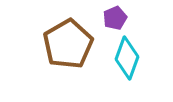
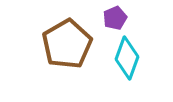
brown pentagon: moved 1 px left
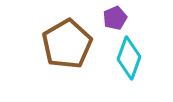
cyan diamond: moved 2 px right
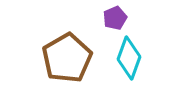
brown pentagon: moved 14 px down
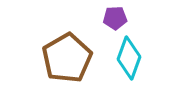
purple pentagon: rotated 20 degrees clockwise
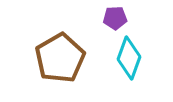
brown pentagon: moved 7 px left
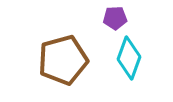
brown pentagon: moved 3 px right, 2 px down; rotated 15 degrees clockwise
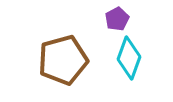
purple pentagon: moved 2 px right, 1 px down; rotated 25 degrees counterclockwise
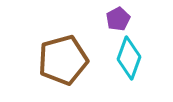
purple pentagon: moved 1 px right
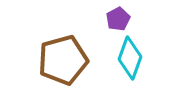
cyan diamond: moved 1 px right
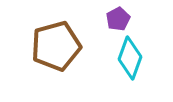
brown pentagon: moved 7 px left, 14 px up
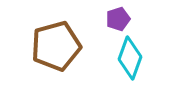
purple pentagon: rotated 10 degrees clockwise
